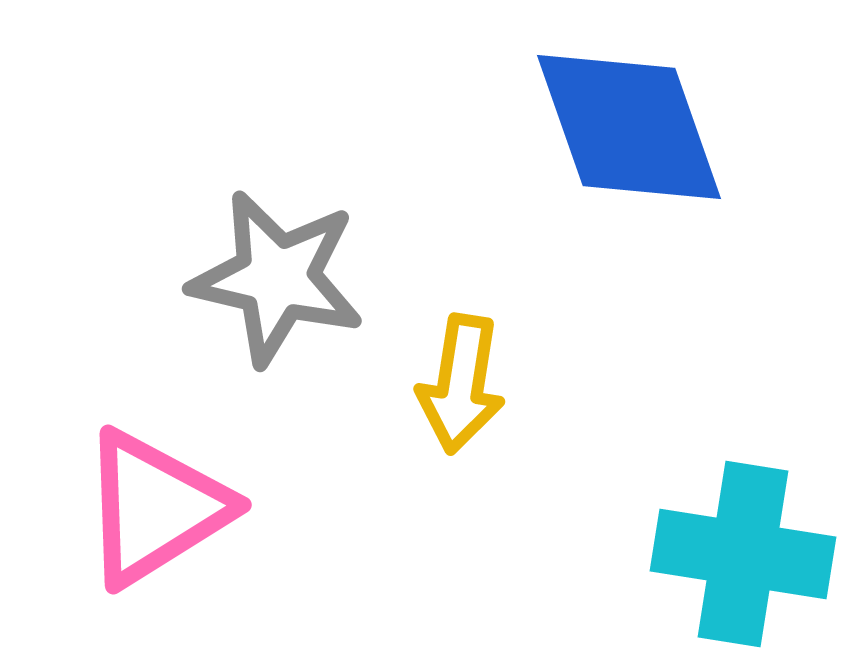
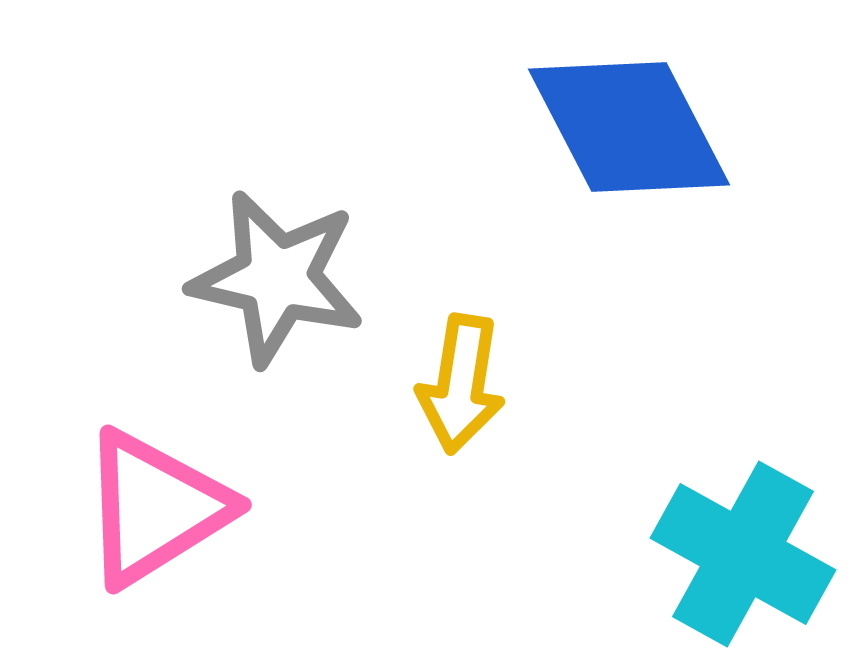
blue diamond: rotated 8 degrees counterclockwise
cyan cross: rotated 20 degrees clockwise
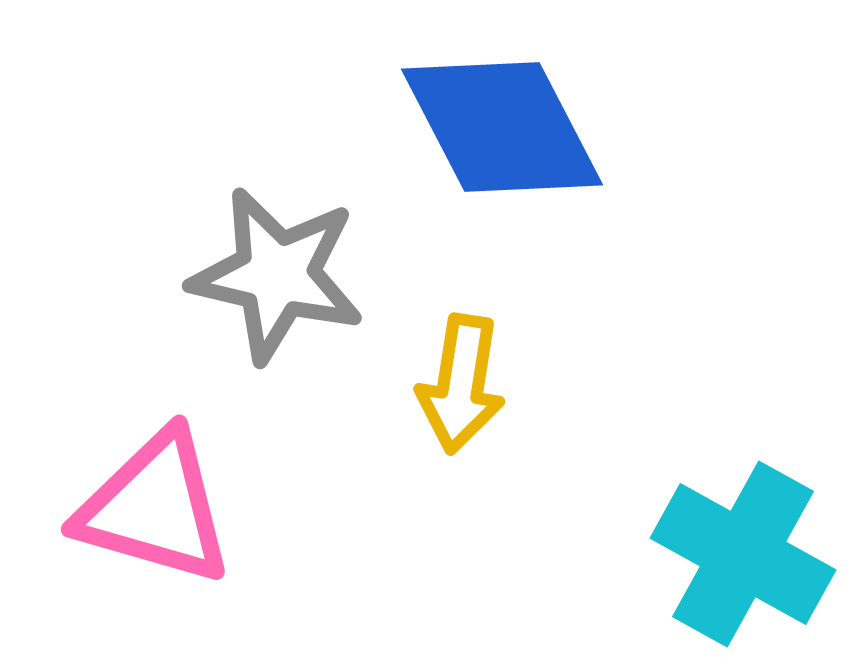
blue diamond: moved 127 px left
gray star: moved 3 px up
pink triangle: rotated 48 degrees clockwise
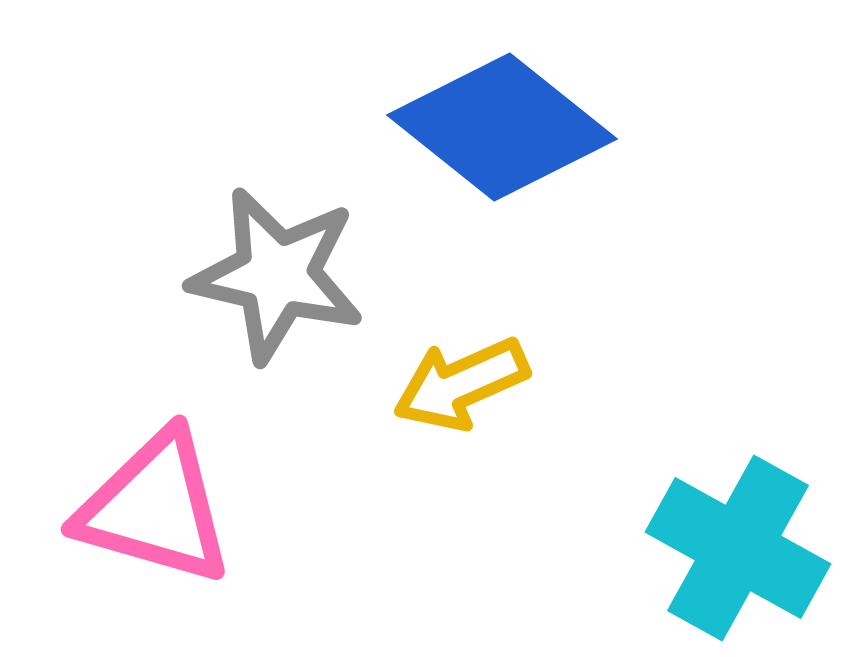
blue diamond: rotated 24 degrees counterclockwise
yellow arrow: rotated 57 degrees clockwise
cyan cross: moved 5 px left, 6 px up
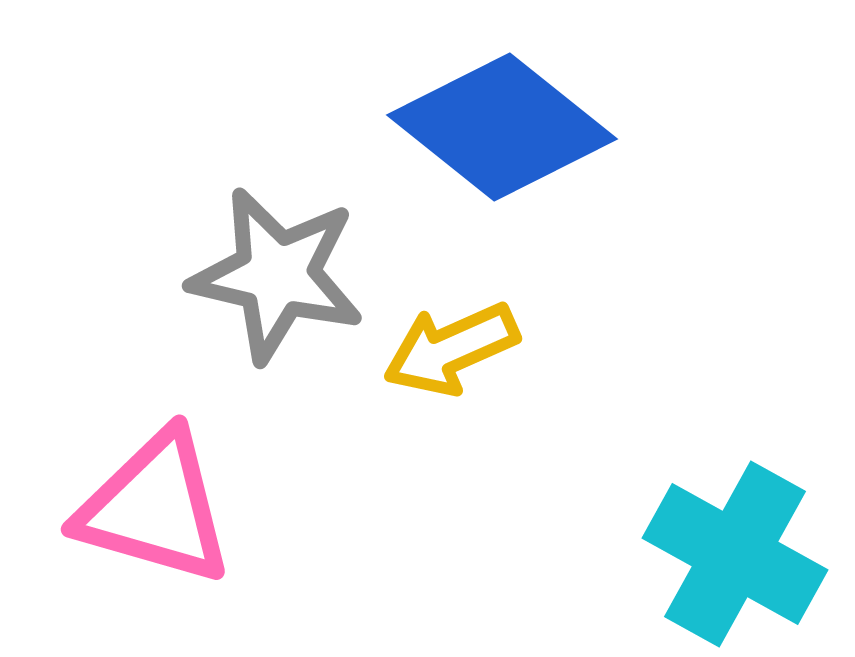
yellow arrow: moved 10 px left, 35 px up
cyan cross: moved 3 px left, 6 px down
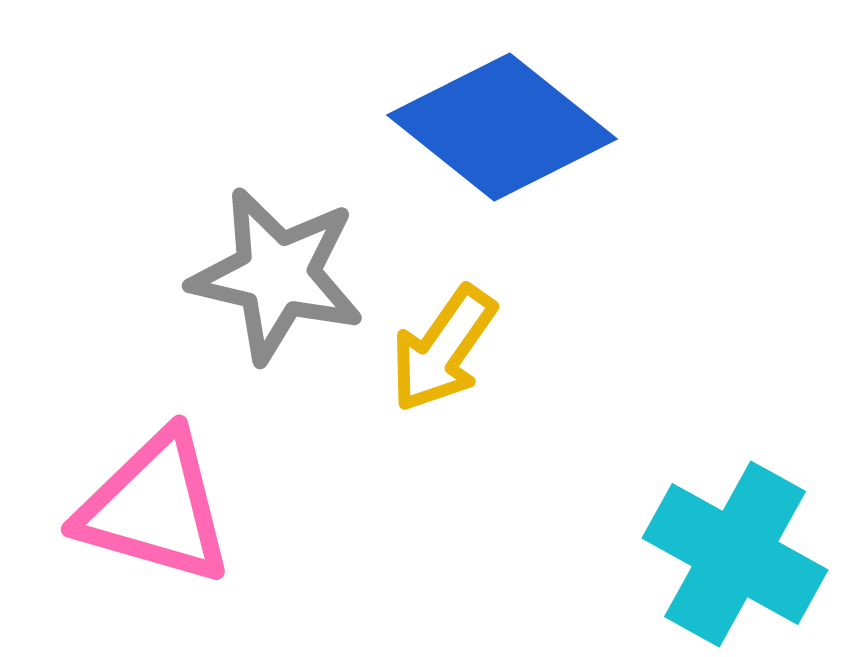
yellow arrow: moved 8 px left; rotated 31 degrees counterclockwise
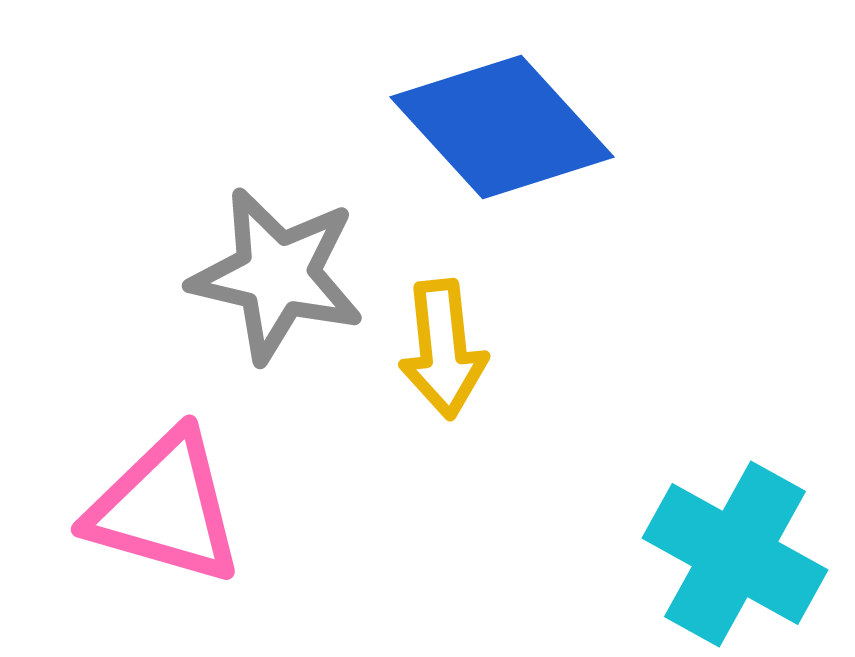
blue diamond: rotated 9 degrees clockwise
yellow arrow: rotated 41 degrees counterclockwise
pink triangle: moved 10 px right
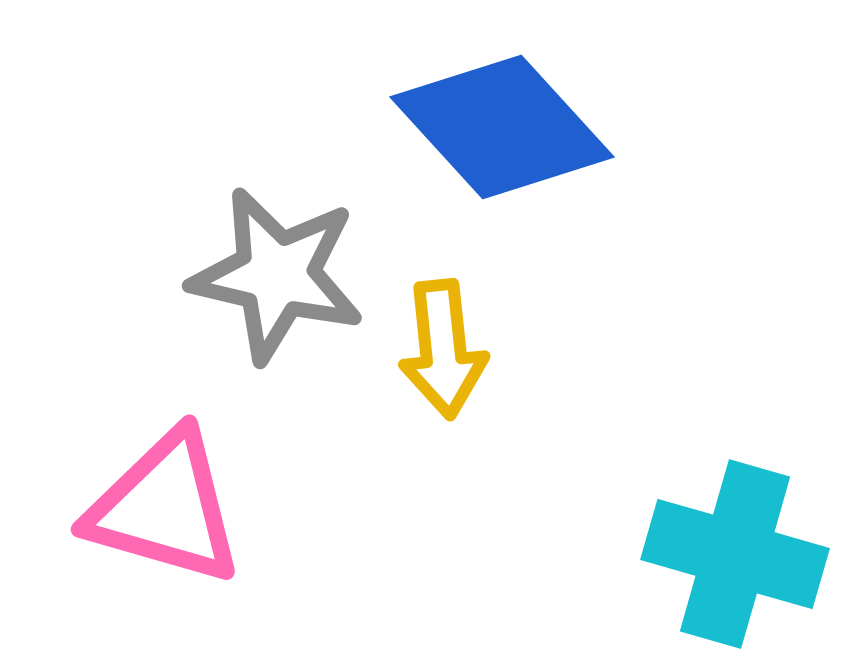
cyan cross: rotated 13 degrees counterclockwise
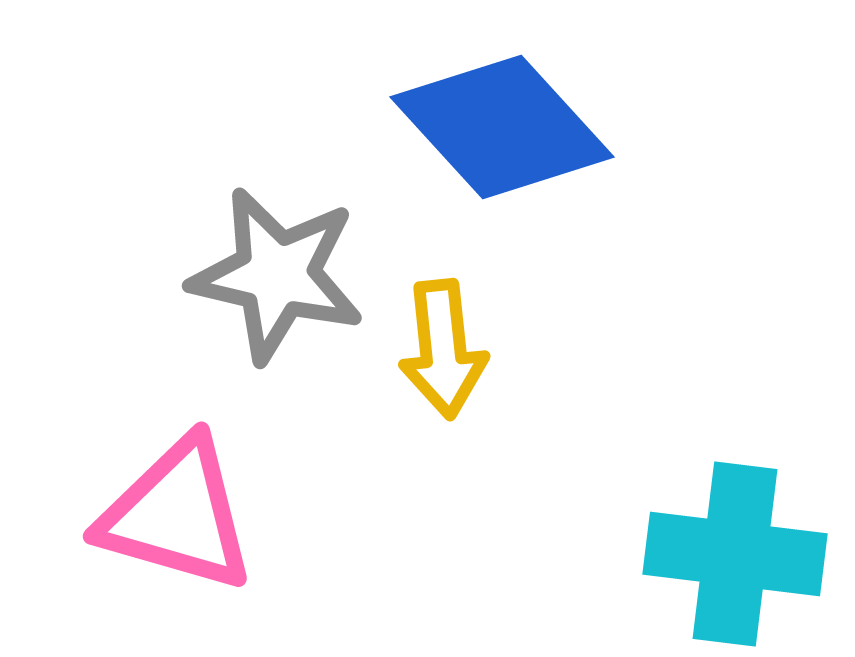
pink triangle: moved 12 px right, 7 px down
cyan cross: rotated 9 degrees counterclockwise
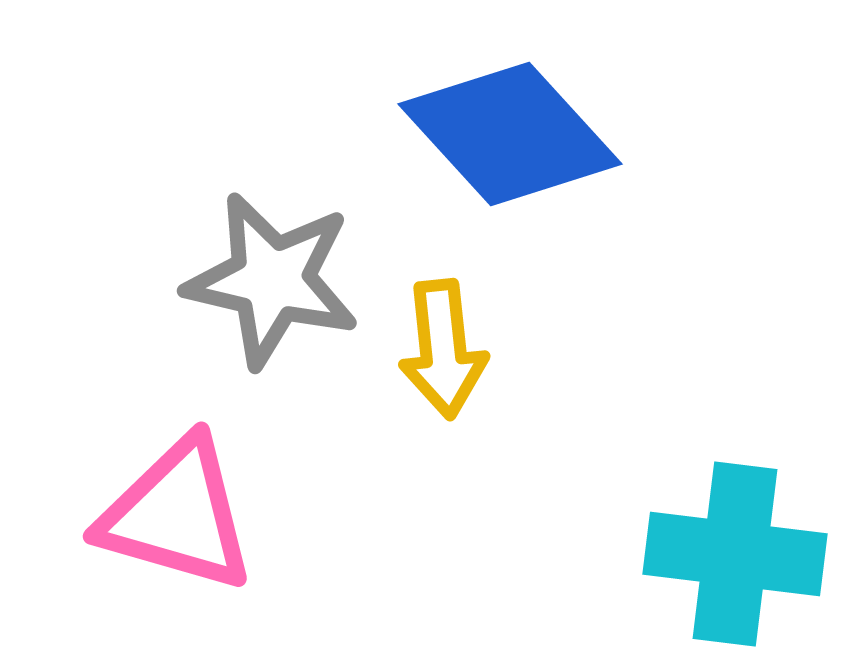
blue diamond: moved 8 px right, 7 px down
gray star: moved 5 px left, 5 px down
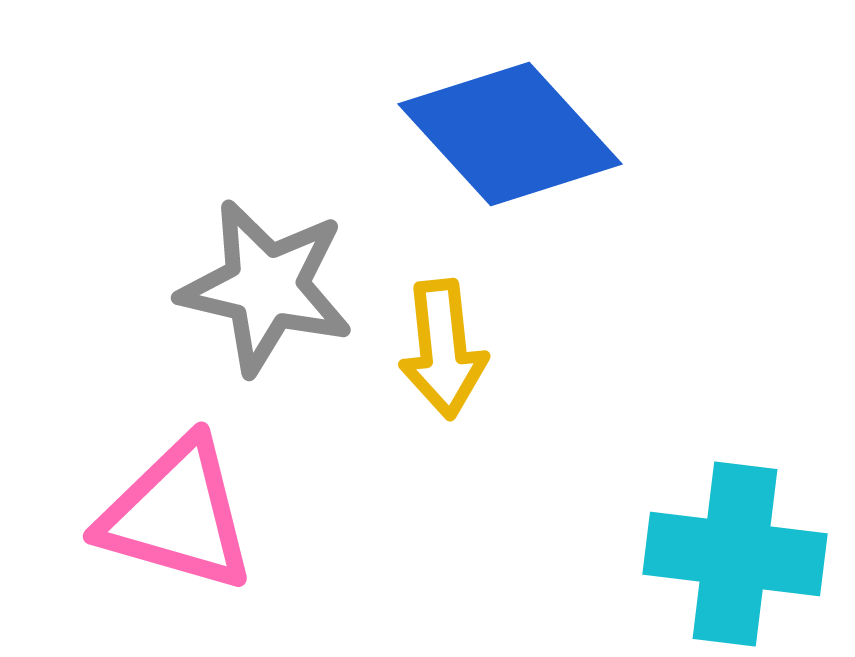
gray star: moved 6 px left, 7 px down
